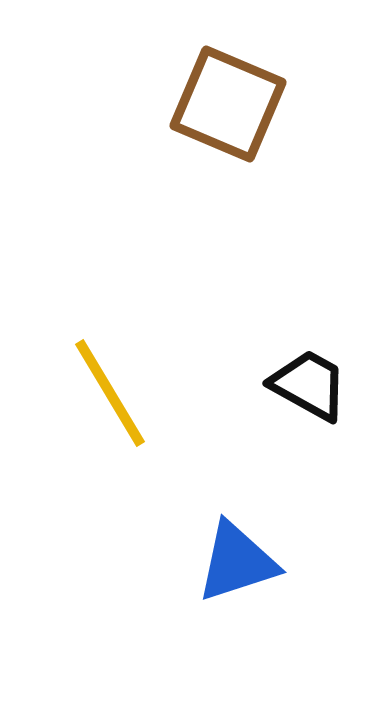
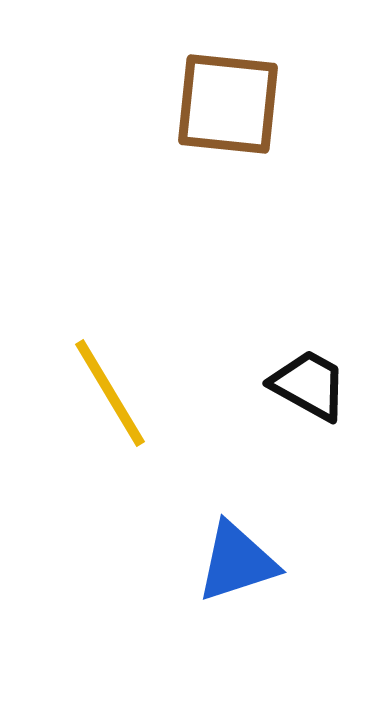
brown square: rotated 17 degrees counterclockwise
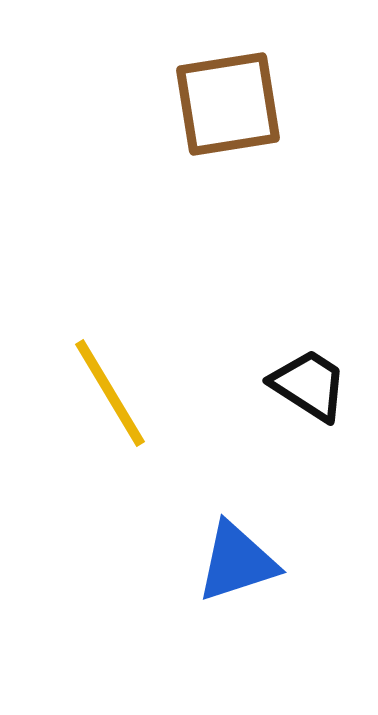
brown square: rotated 15 degrees counterclockwise
black trapezoid: rotated 4 degrees clockwise
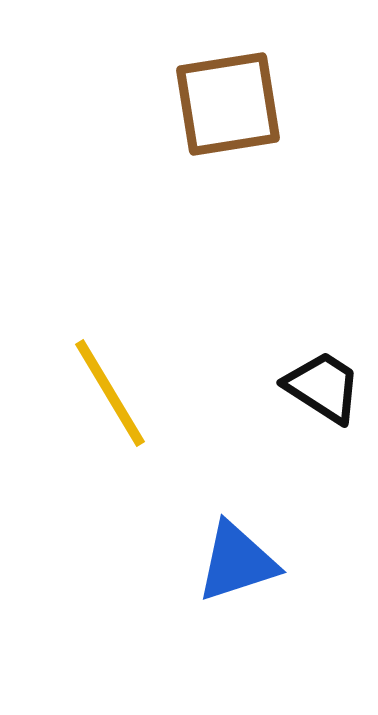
black trapezoid: moved 14 px right, 2 px down
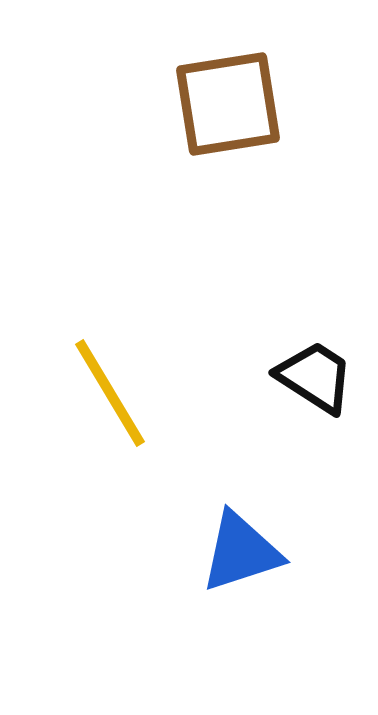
black trapezoid: moved 8 px left, 10 px up
blue triangle: moved 4 px right, 10 px up
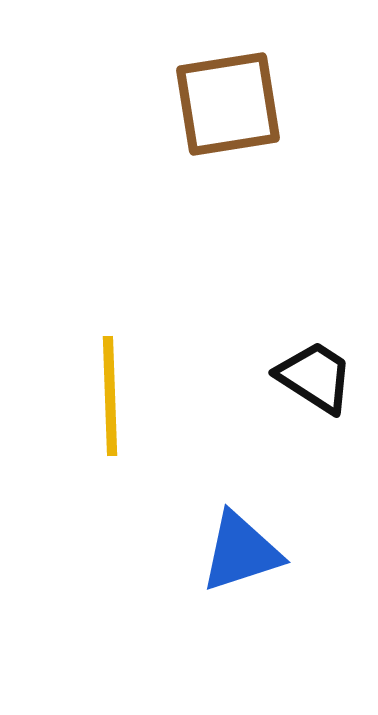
yellow line: moved 3 px down; rotated 29 degrees clockwise
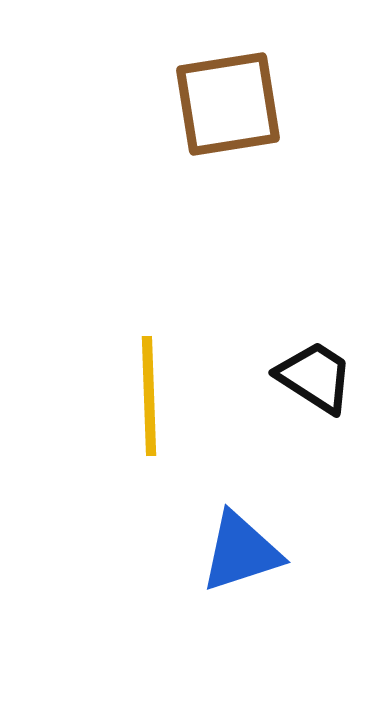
yellow line: moved 39 px right
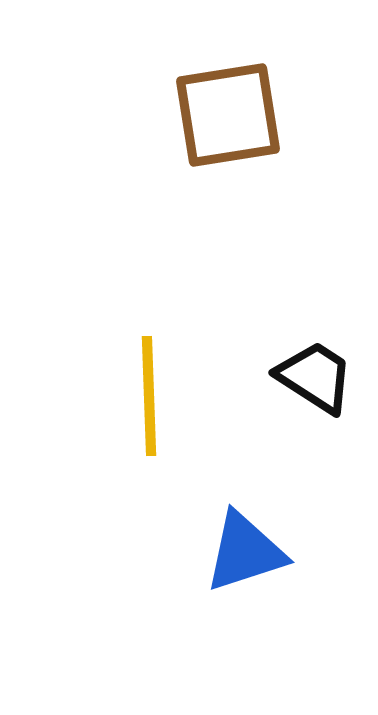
brown square: moved 11 px down
blue triangle: moved 4 px right
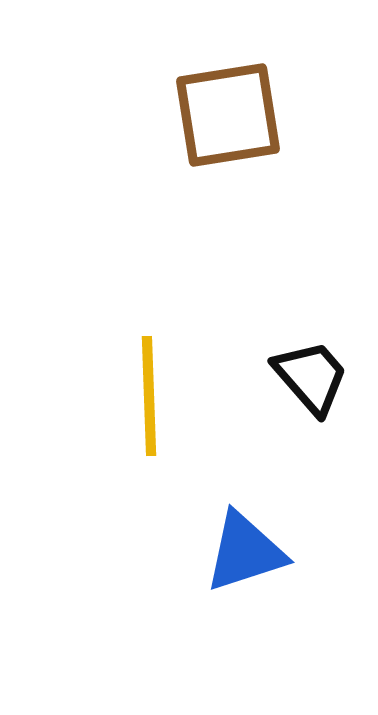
black trapezoid: moved 4 px left; rotated 16 degrees clockwise
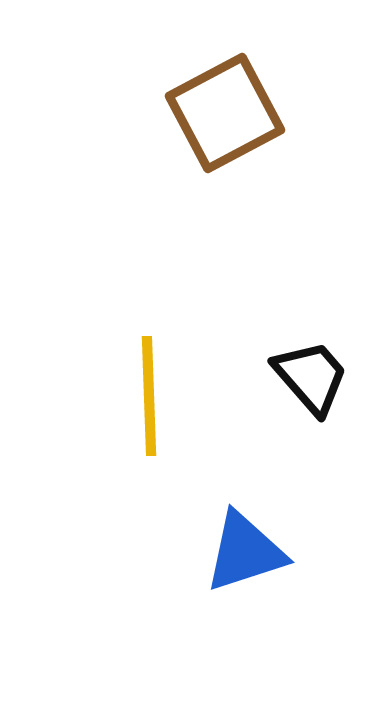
brown square: moved 3 px left, 2 px up; rotated 19 degrees counterclockwise
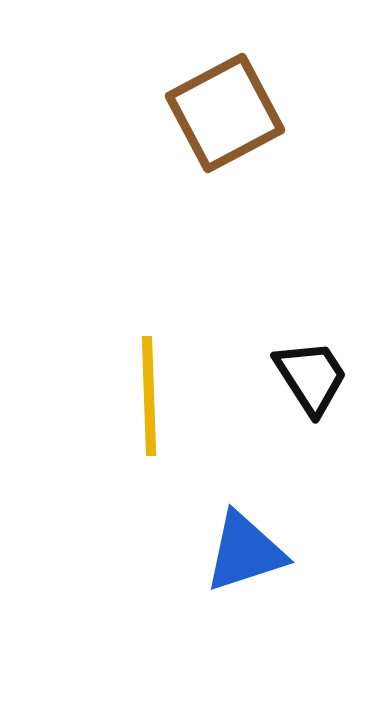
black trapezoid: rotated 8 degrees clockwise
